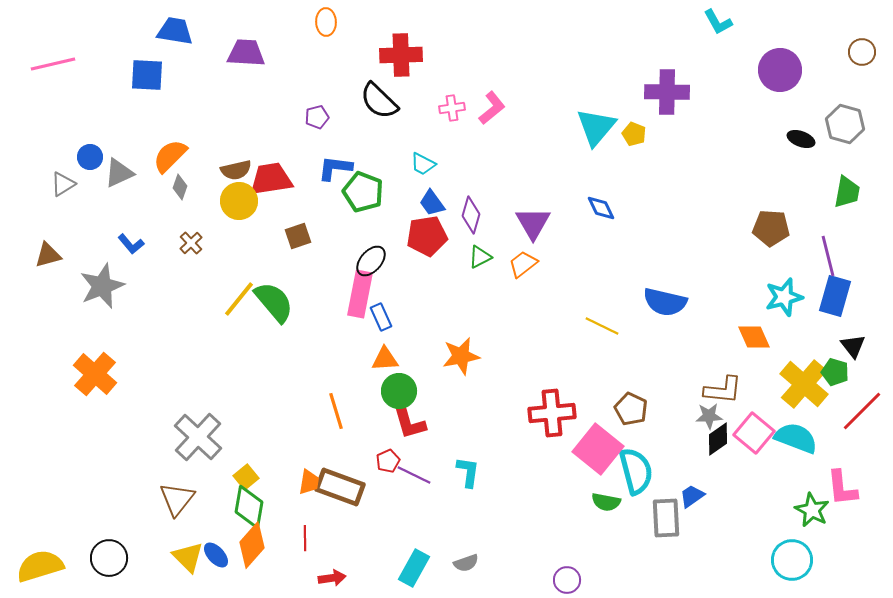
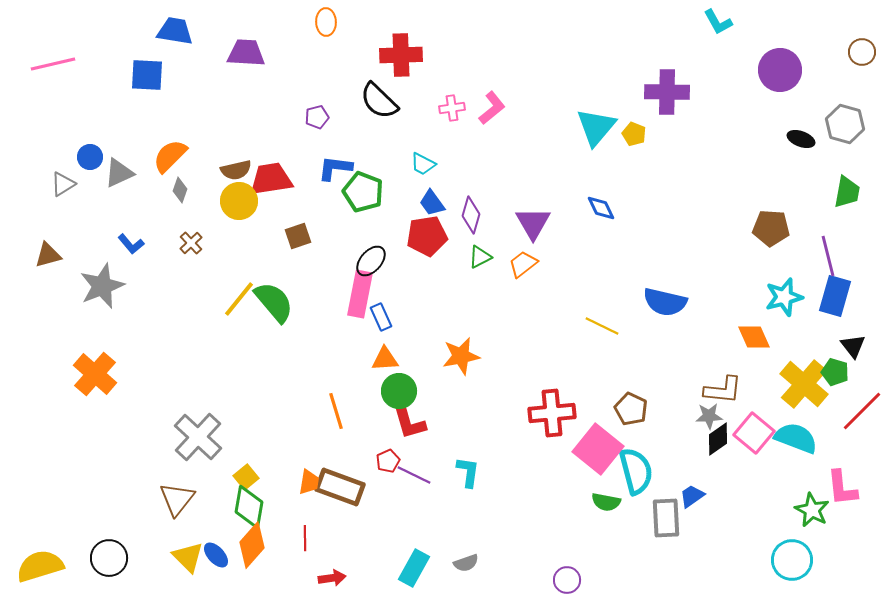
gray diamond at (180, 187): moved 3 px down
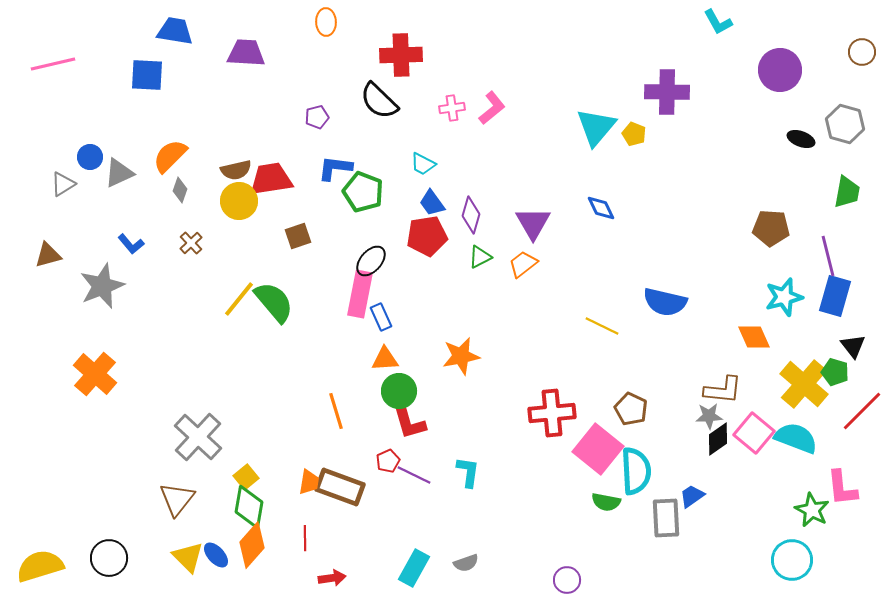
cyan semicircle at (636, 471): rotated 12 degrees clockwise
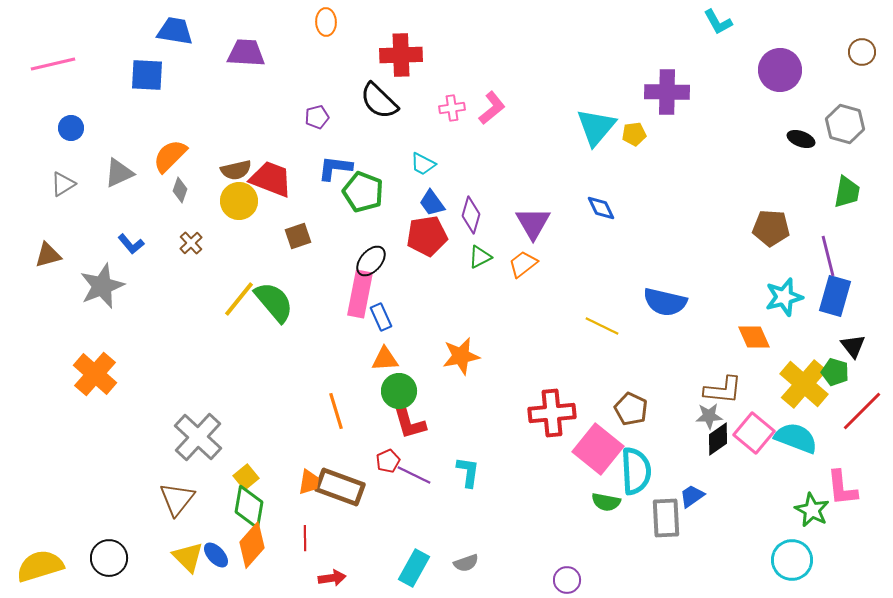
yellow pentagon at (634, 134): rotated 30 degrees counterclockwise
blue circle at (90, 157): moved 19 px left, 29 px up
red trapezoid at (271, 179): rotated 30 degrees clockwise
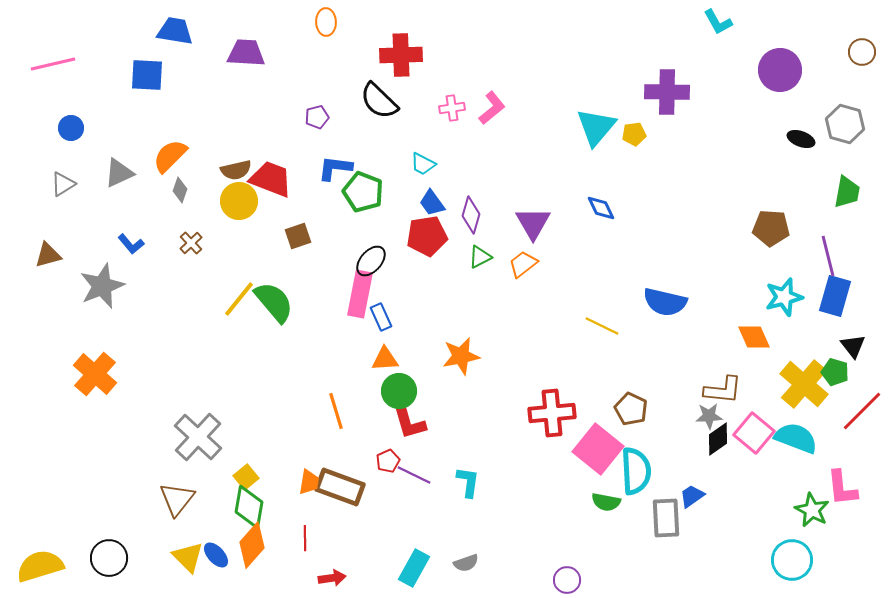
cyan L-shape at (468, 472): moved 10 px down
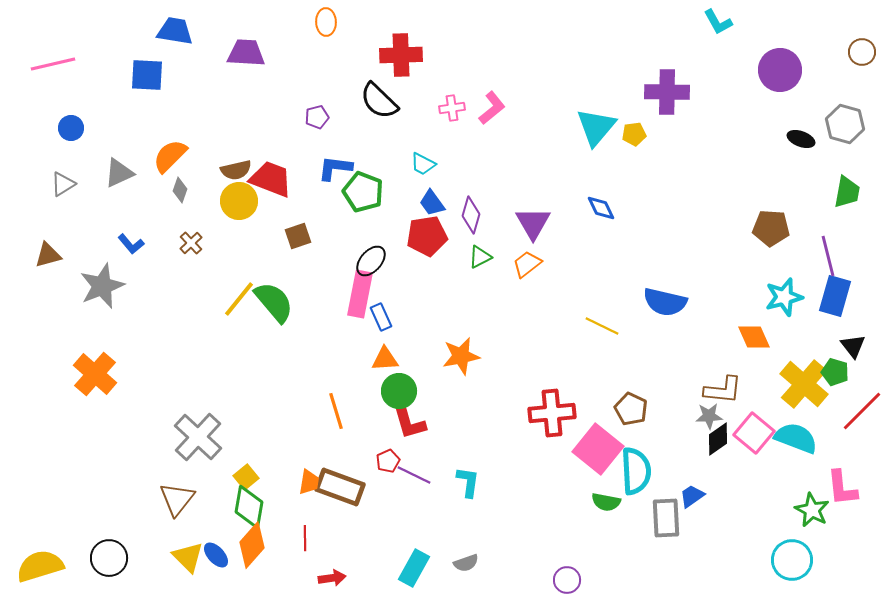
orange trapezoid at (523, 264): moved 4 px right
